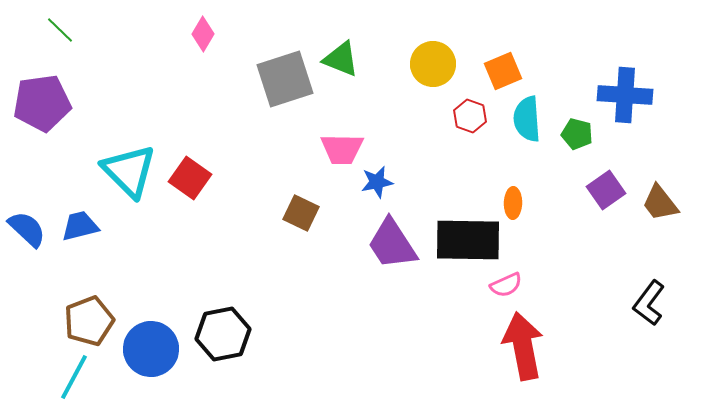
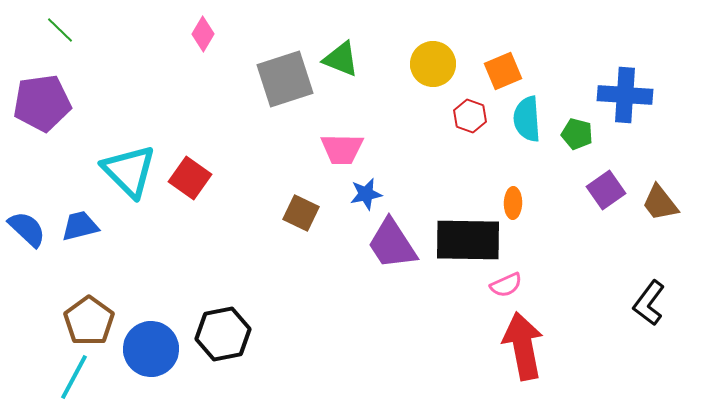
blue star: moved 11 px left, 12 px down
brown pentagon: rotated 15 degrees counterclockwise
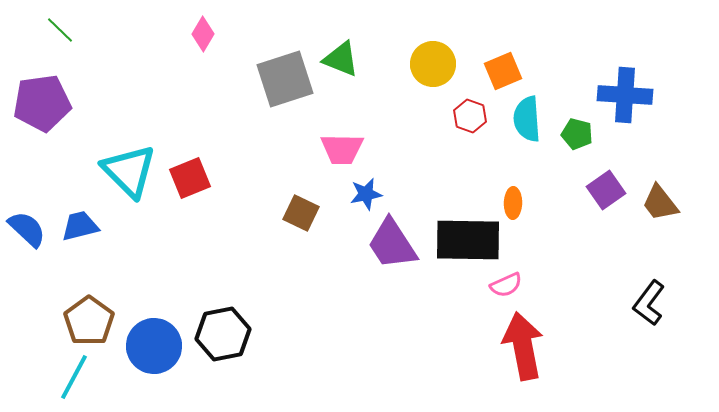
red square: rotated 33 degrees clockwise
blue circle: moved 3 px right, 3 px up
